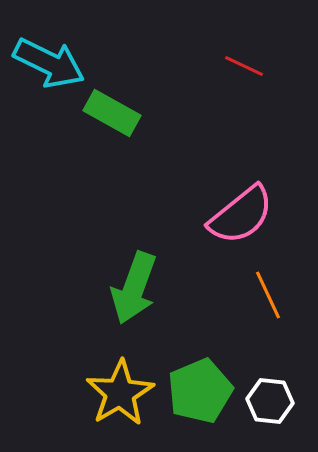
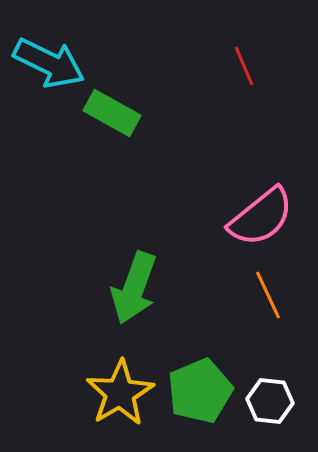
red line: rotated 42 degrees clockwise
pink semicircle: moved 20 px right, 2 px down
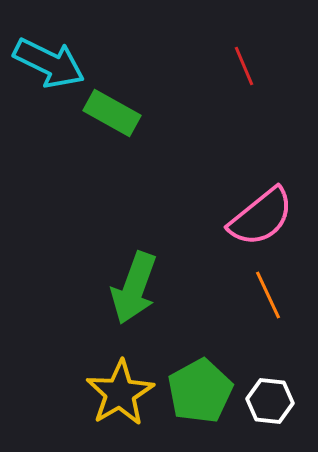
green pentagon: rotated 6 degrees counterclockwise
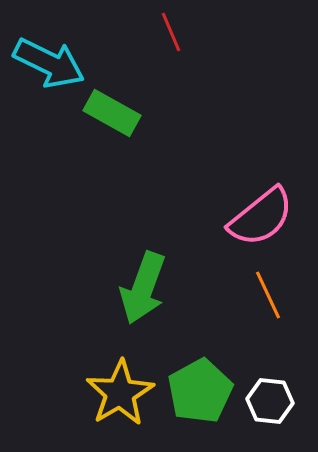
red line: moved 73 px left, 34 px up
green arrow: moved 9 px right
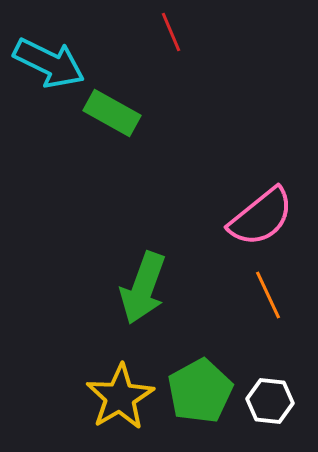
yellow star: moved 4 px down
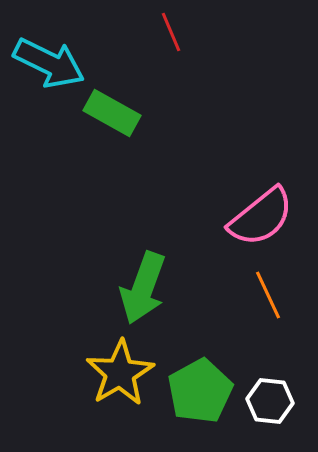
yellow star: moved 24 px up
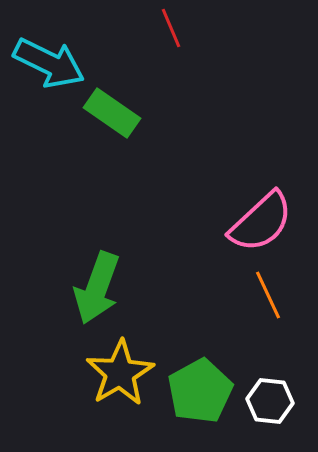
red line: moved 4 px up
green rectangle: rotated 6 degrees clockwise
pink semicircle: moved 5 px down; rotated 4 degrees counterclockwise
green arrow: moved 46 px left
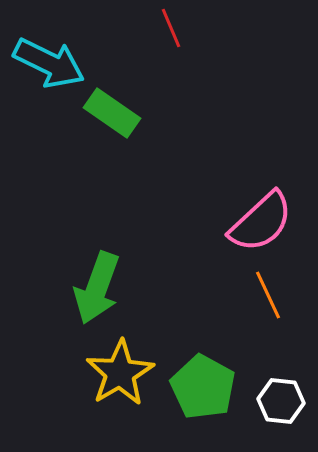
green pentagon: moved 3 px right, 4 px up; rotated 14 degrees counterclockwise
white hexagon: moved 11 px right
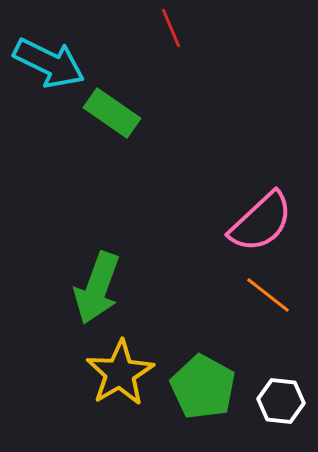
orange line: rotated 27 degrees counterclockwise
